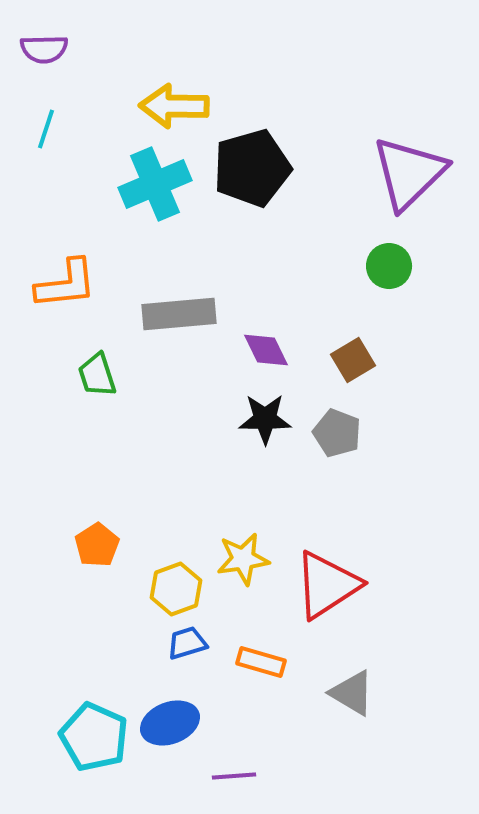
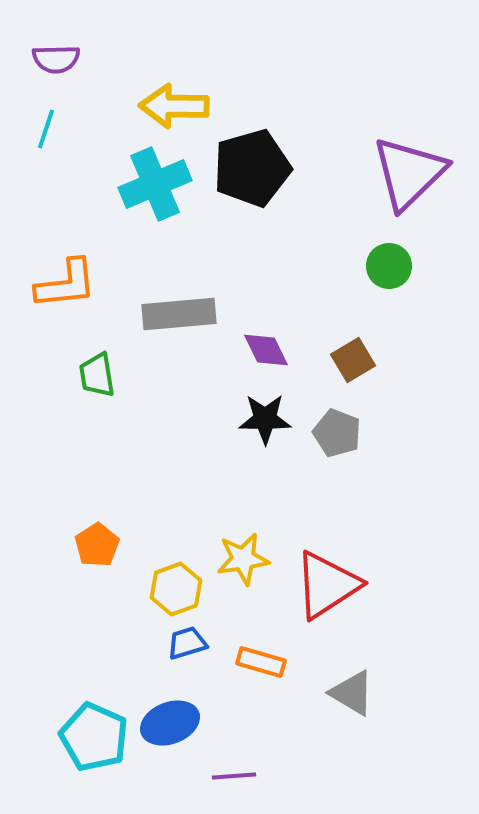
purple semicircle: moved 12 px right, 10 px down
green trapezoid: rotated 9 degrees clockwise
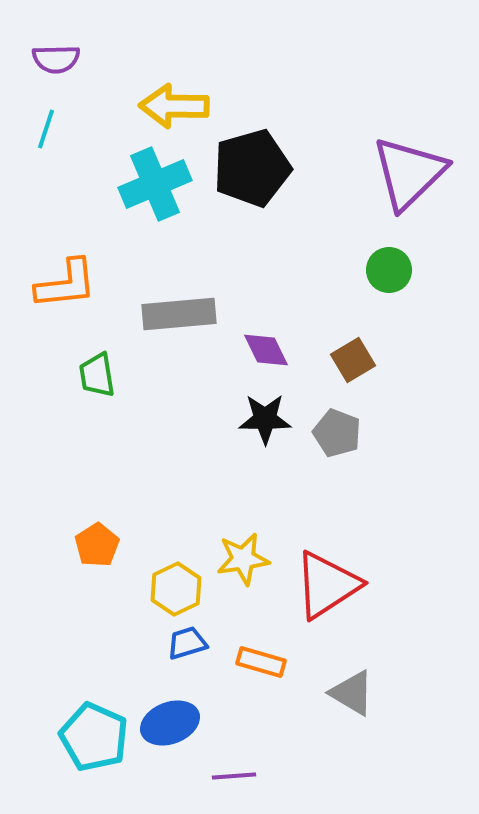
green circle: moved 4 px down
yellow hexagon: rotated 6 degrees counterclockwise
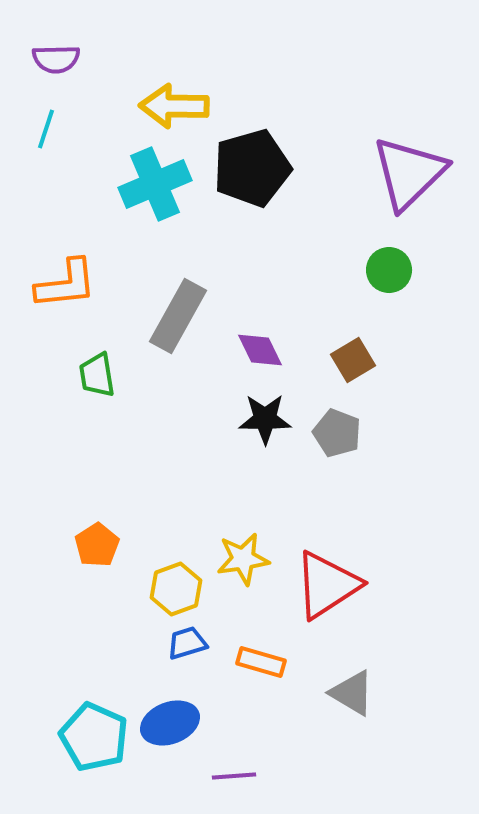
gray rectangle: moved 1 px left, 2 px down; rotated 56 degrees counterclockwise
purple diamond: moved 6 px left
yellow hexagon: rotated 6 degrees clockwise
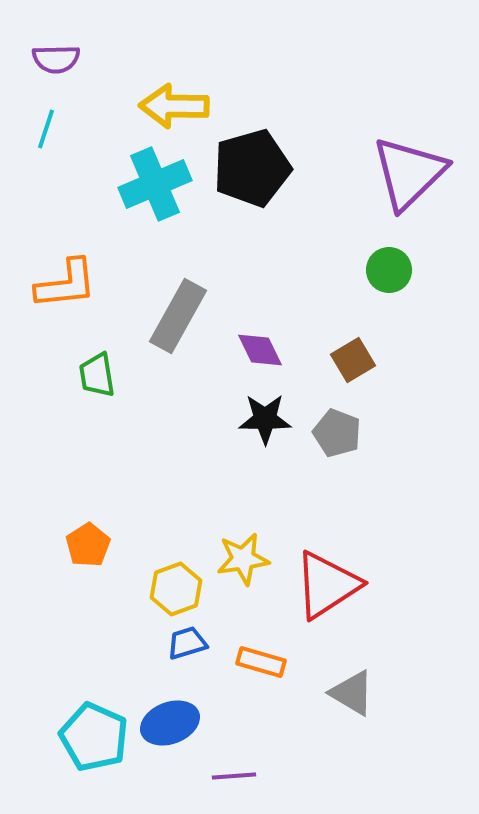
orange pentagon: moved 9 px left
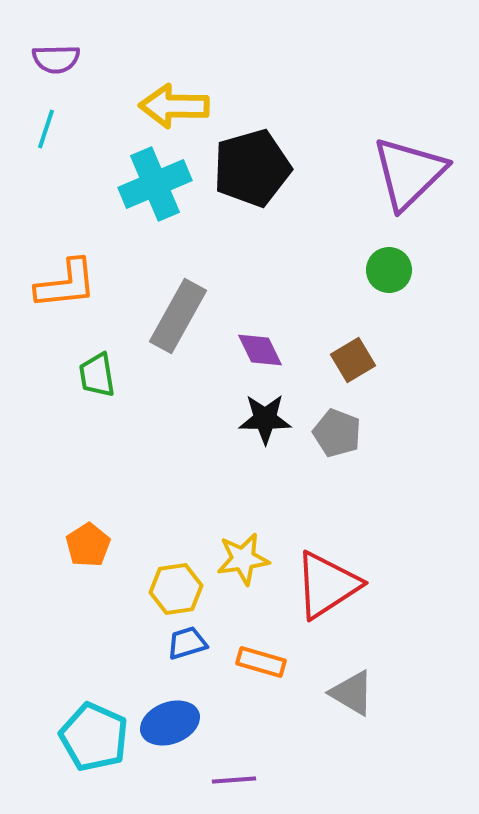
yellow hexagon: rotated 12 degrees clockwise
purple line: moved 4 px down
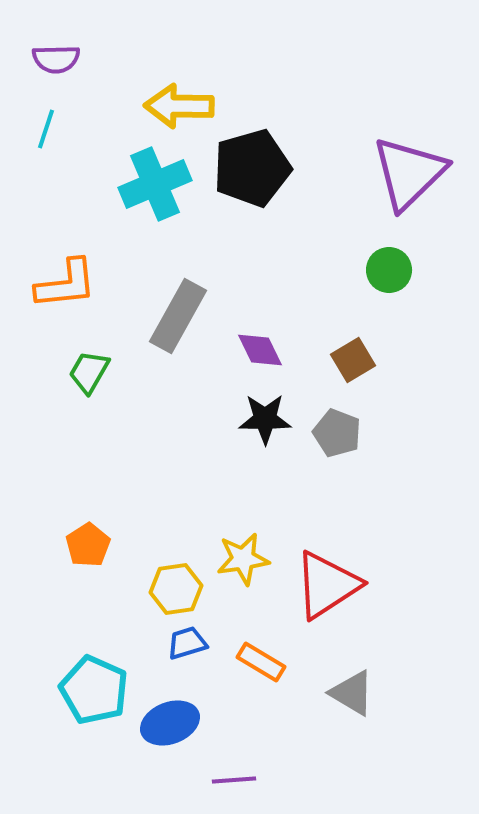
yellow arrow: moved 5 px right
green trapezoid: moved 8 px left, 3 px up; rotated 39 degrees clockwise
orange rectangle: rotated 15 degrees clockwise
cyan pentagon: moved 47 px up
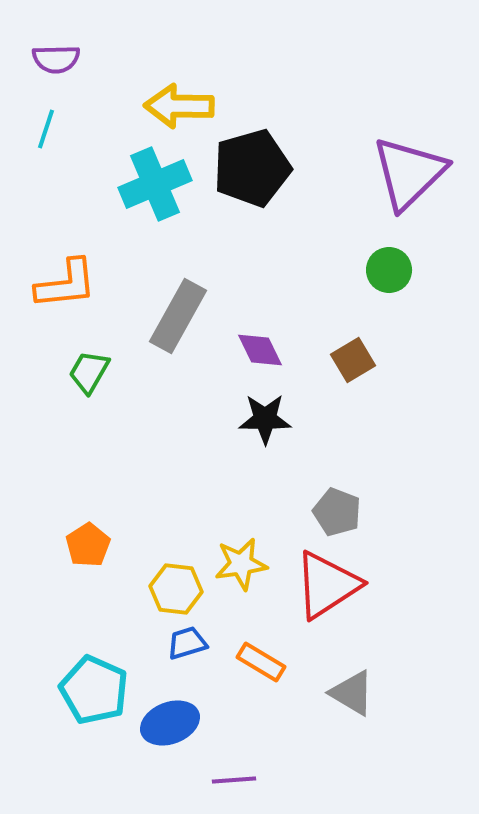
gray pentagon: moved 79 px down
yellow star: moved 2 px left, 5 px down
yellow hexagon: rotated 15 degrees clockwise
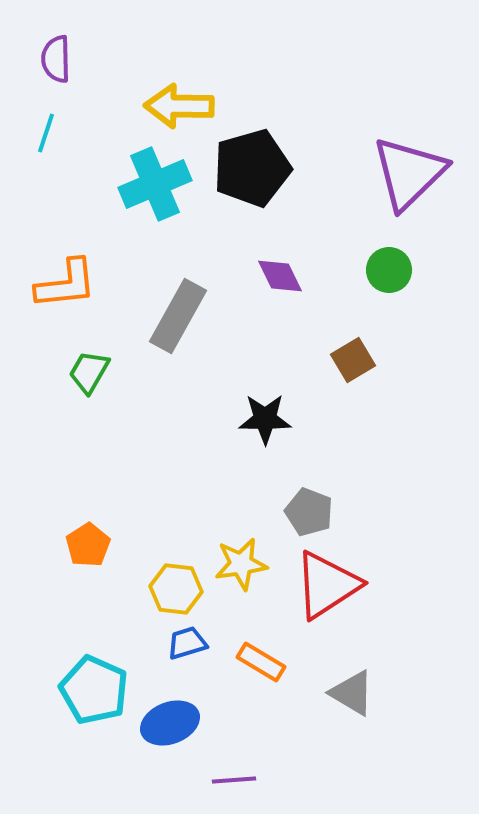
purple semicircle: rotated 90 degrees clockwise
cyan line: moved 4 px down
purple diamond: moved 20 px right, 74 px up
gray pentagon: moved 28 px left
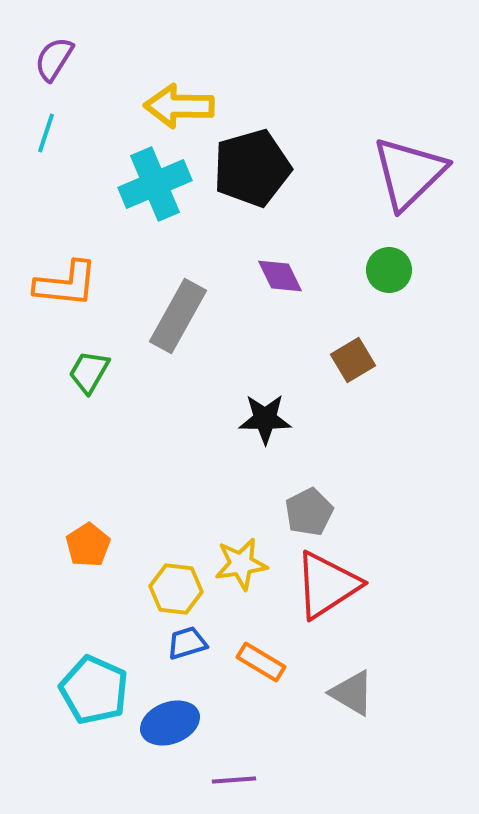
purple semicircle: moved 2 px left; rotated 33 degrees clockwise
orange L-shape: rotated 12 degrees clockwise
gray pentagon: rotated 24 degrees clockwise
